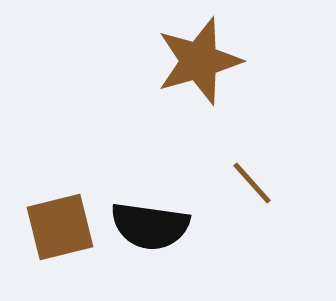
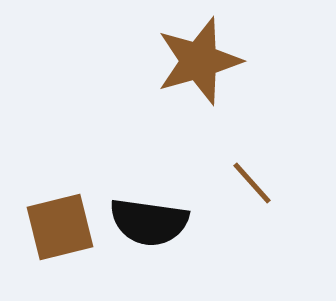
black semicircle: moved 1 px left, 4 px up
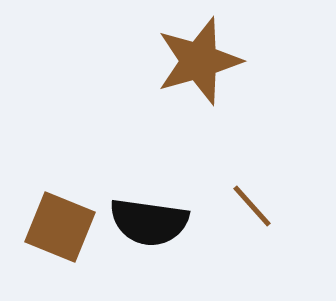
brown line: moved 23 px down
brown square: rotated 36 degrees clockwise
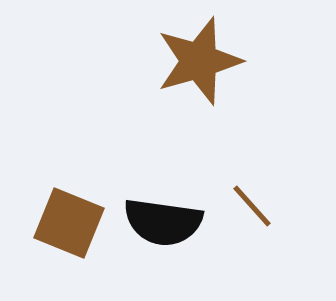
black semicircle: moved 14 px right
brown square: moved 9 px right, 4 px up
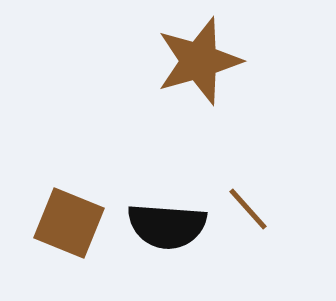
brown line: moved 4 px left, 3 px down
black semicircle: moved 4 px right, 4 px down; rotated 4 degrees counterclockwise
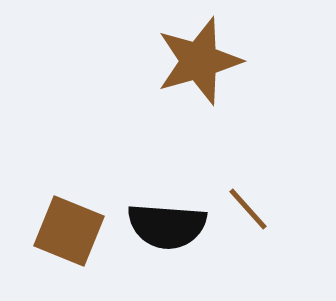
brown square: moved 8 px down
